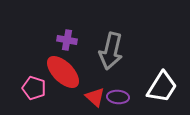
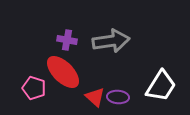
gray arrow: moved 10 px up; rotated 111 degrees counterclockwise
white trapezoid: moved 1 px left, 1 px up
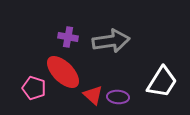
purple cross: moved 1 px right, 3 px up
white trapezoid: moved 1 px right, 4 px up
red triangle: moved 2 px left, 2 px up
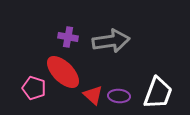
white trapezoid: moved 4 px left, 11 px down; rotated 12 degrees counterclockwise
purple ellipse: moved 1 px right, 1 px up
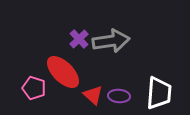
purple cross: moved 11 px right, 2 px down; rotated 36 degrees clockwise
white trapezoid: moved 1 px right; rotated 16 degrees counterclockwise
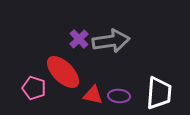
red triangle: rotated 30 degrees counterclockwise
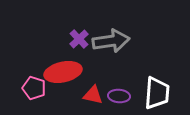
red ellipse: rotated 57 degrees counterclockwise
white trapezoid: moved 2 px left
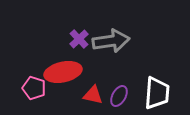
purple ellipse: rotated 65 degrees counterclockwise
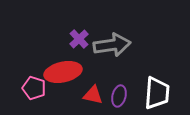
gray arrow: moved 1 px right, 4 px down
purple ellipse: rotated 15 degrees counterclockwise
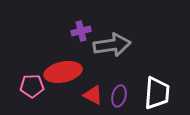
purple cross: moved 2 px right, 8 px up; rotated 30 degrees clockwise
pink pentagon: moved 2 px left, 2 px up; rotated 20 degrees counterclockwise
red triangle: rotated 15 degrees clockwise
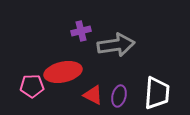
gray arrow: moved 4 px right
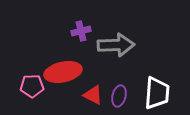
gray arrow: rotated 6 degrees clockwise
